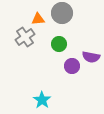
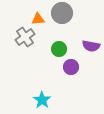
green circle: moved 5 px down
purple semicircle: moved 11 px up
purple circle: moved 1 px left, 1 px down
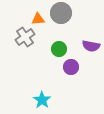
gray circle: moved 1 px left
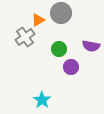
orange triangle: moved 1 px down; rotated 24 degrees counterclockwise
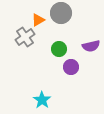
purple semicircle: rotated 24 degrees counterclockwise
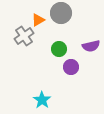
gray cross: moved 1 px left, 1 px up
